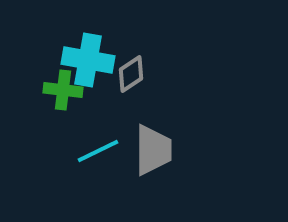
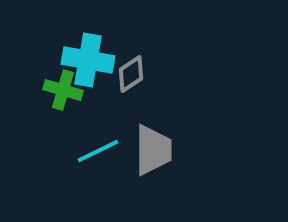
green cross: rotated 9 degrees clockwise
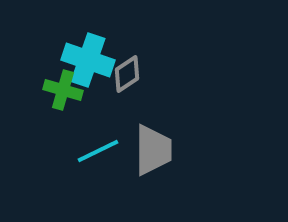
cyan cross: rotated 9 degrees clockwise
gray diamond: moved 4 px left
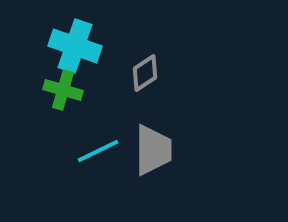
cyan cross: moved 13 px left, 14 px up
gray diamond: moved 18 px right, 1 px up
